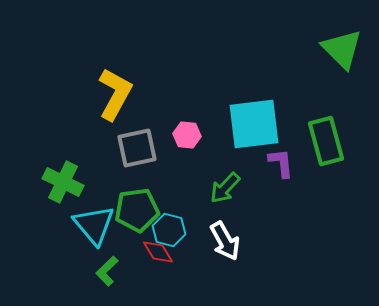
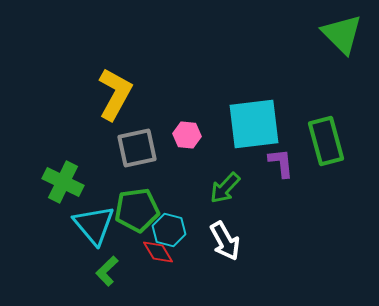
green triangle: moved 15 px up
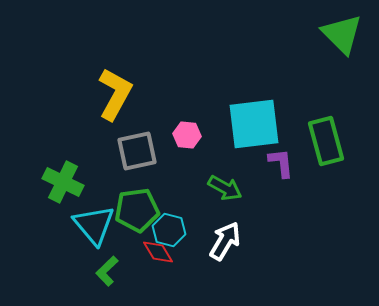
gray square: moved 3 px down
green arrow: rotated 104 degrees counterclockwise
white arrow: rotated 120 degrees counterclockwise
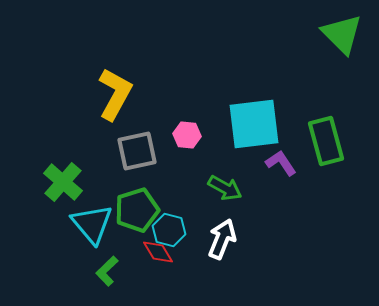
purple L-shape: rotated 28 degrees counterclockwise
green cross: rotated 15 degrees clockwise
green pentagon: rotated 9 degrees counterclockwise
cyan triangle: moved 2 px left, 1 px up
white arrow: moved 3 px left, 2 px up; rotated 9 degrees counterclockwise
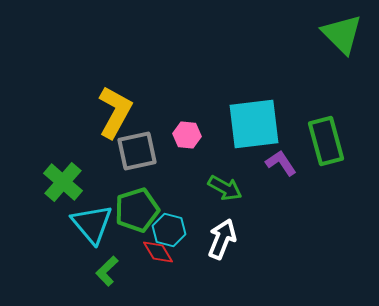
yellow L-shape: moved 18 px down
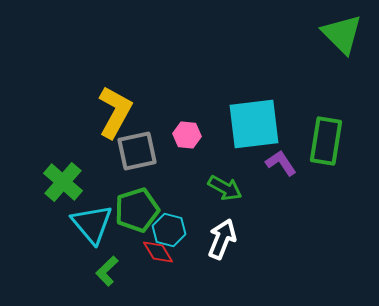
green rectangle: rotated 24 degrees clockwise
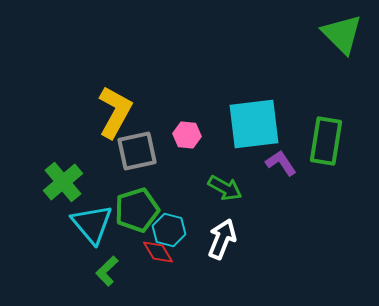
green cross: rotated 9 degrees clockwise
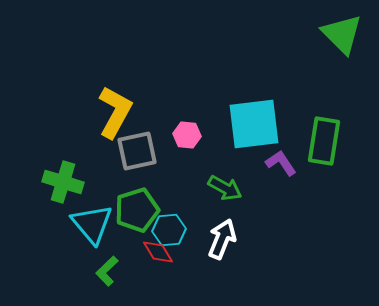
green rectangle: moved 2 px left
green cross: rotated 33 degrees counterclockwise
cyan hexagon: rotated 20 degrees counterclockwise
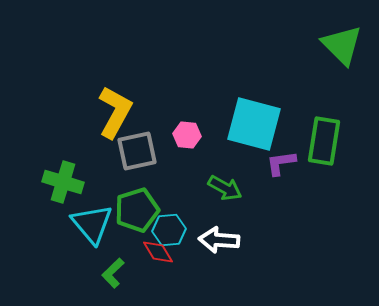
green triangle: moved 11 px down
cyan square: rotated 22 degrees clockwise
purple L-shape: rotated 64 degrees counterclockwise
white arrow: moved 3 px left, 1 px down; rotated 108 degrees counterclockwise
green L-shape: moved 6 px right, 2 px down
